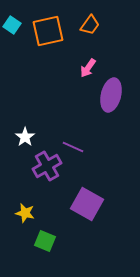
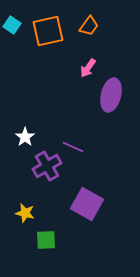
orange trapezoid: moved 1 px left, 1 px down
green square: moved 1 px right, 1 px up; rotated 25 degrees counterclockwise
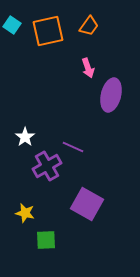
pink arrow: rotated 54 degrees counterclockwise
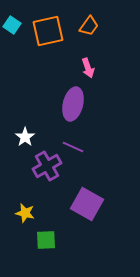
purple ellipse: moved 38 px left, 9 px down
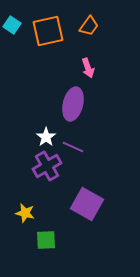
white star: moved 21 px right
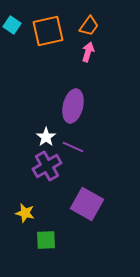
pink arrow: moved 16 px up; rotated 144 degrees counterclockwise
purple ellipse: moved 2 px down
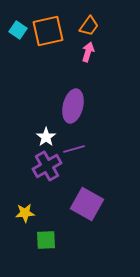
cyan square: moved 6 px right, 5 px down
purple line: moved 1 px right, 2 px down; rotated 40 degrees counterclockwise
yellow star: rotated 18 degrees counterclockwise
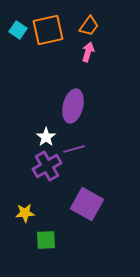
orange square: moved 1 px up
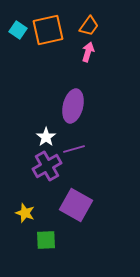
purple square: moved 11 px left, 1 px down
yellow star: rotated 24 degrees clockwise
